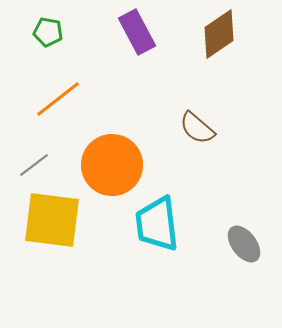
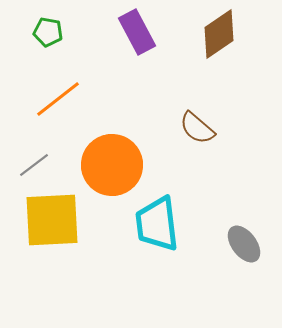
yellow square: rotated 10 degrees counterclockwise
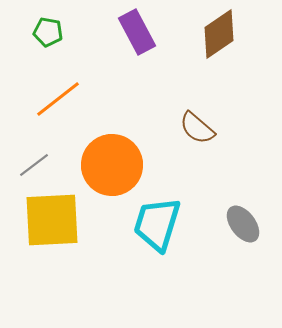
cyan trapezoid: rotated 24 degrees clockwise
gray ellipse: moved 1 px left, 20 px up
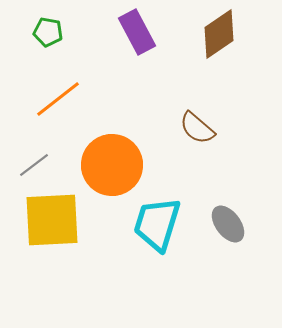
gray ellipse: moved 15 px left
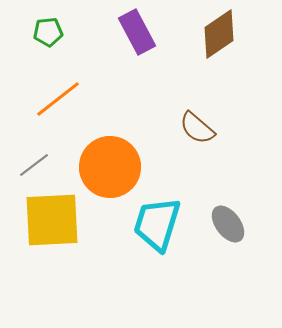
green pentagon: rotated 16 degrees counterclockwise
orange circle: moved 2 px left, 2 px down
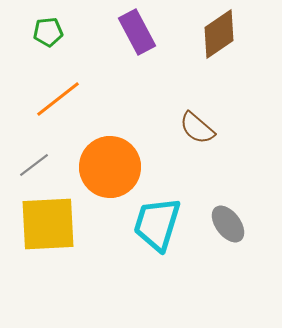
yellow square: moved 4 px left, 4 px down
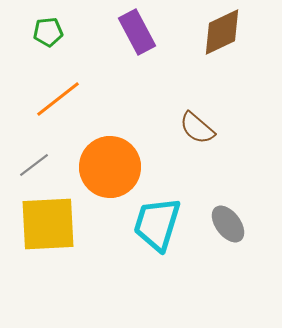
brown diamond: moved 3 px right, 2 px up; rotated 9 degrees clockwise
